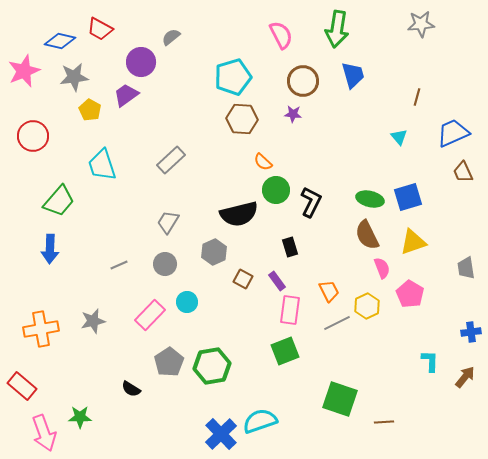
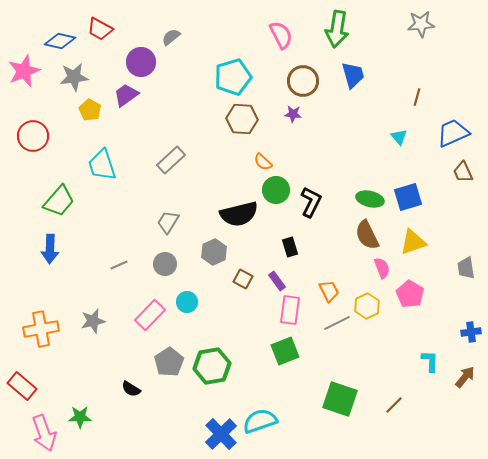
brown line at (384, 422): moved 10 px right, 17 px up; rotated 42 degrees counterclockwise
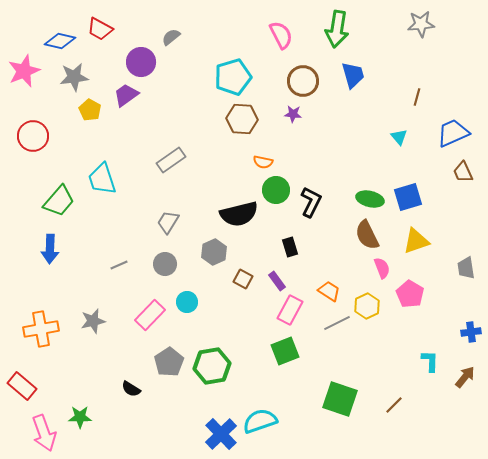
gray rectangle at (171, 160): rotated 8 degrees clockwise
orange semicircle at (263, 162): rotated 30 degrees counterclockwise
cyan trapezoid at (102, 165): moved 14 px down
yellow triangle at (413, 242): moved 3 px right, 1 px up
orange trapezoid at (329, 291): rotated 30 degrees counterclockwise
pink rectangle at (290, 310): rotated 20 degrees clockwise
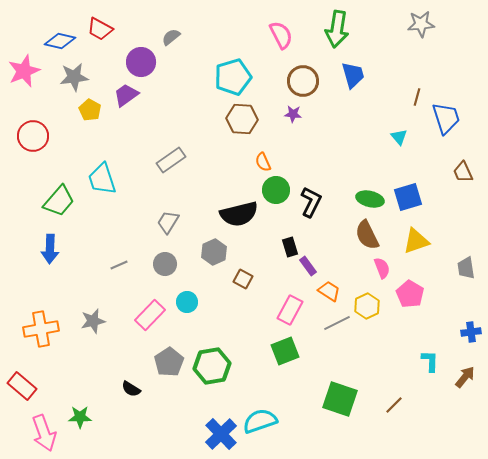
blue trapezoid at (453, 133): moved 7 px left, 15 px up; rotated 96 degrees clockwise
orange semicircle at (263, 162): rotated 54 degrees clockwise
purple rectangle at (277, 281): moved 31 px right, 15 px up
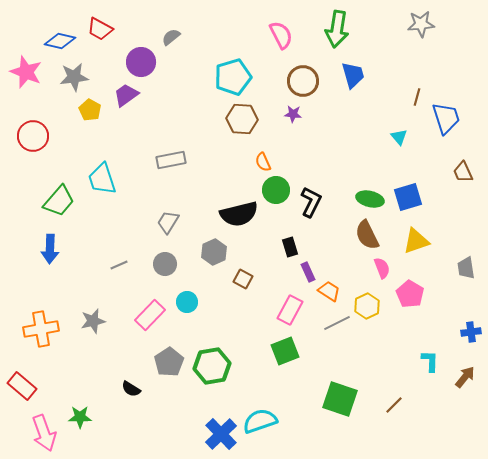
pink star at (24, 71): moved 2 px right, 1 px down; rotated 28 degrees counterclockwise
gray rectangle at (171, 160): rotated 24 degrees clockwise
purple rectangle at (308, 266): moved 6 px down; rotated 12 degrees clockwise
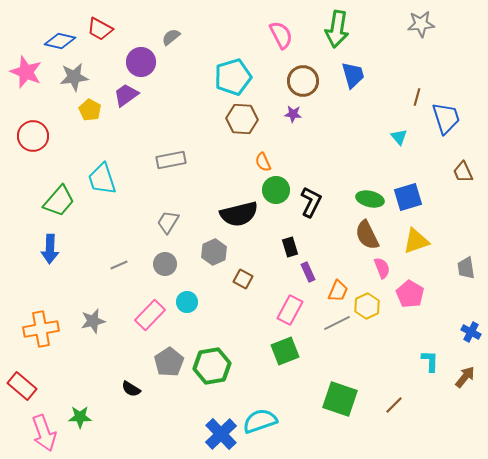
orange trapezoid at (329, 291): moved 9 px right; rotated 80 degrees clockwise
blue cross at (471, 332): rotated 36 degrees clockwise
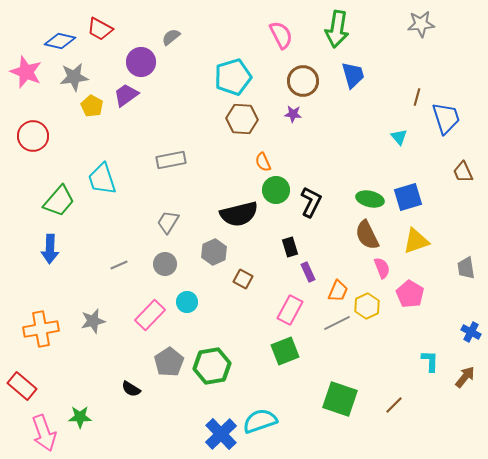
yellow pentagon at (90, 110): moved 2 px right, 4 px up
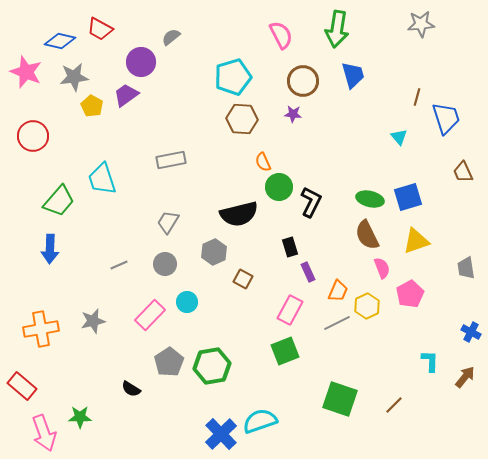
green circle at (276, 190): moved 3 px right, 3 px up
pink pentagon at (410, 294): rotated 12 degrees clockwise
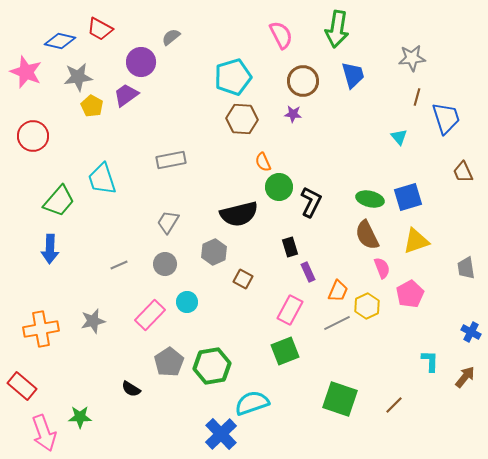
gray star at (421, 24): moved 9 px left, 34 px down
gray star at (74, 77): moved 4 px right
cyan semicircle at (260, 421): moved 8 px left, 18 px up
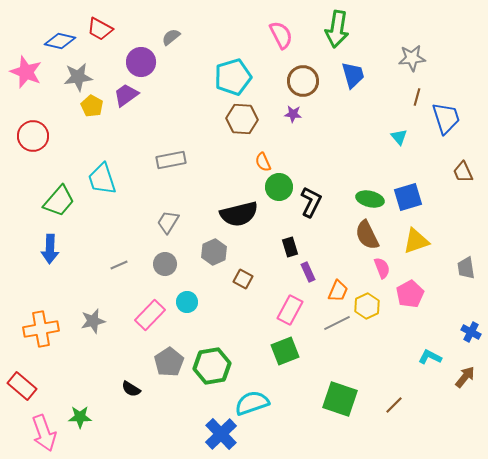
cyan L-shape at (430, 361): moved 4 px up; rotated 65 degrees counterclockwise
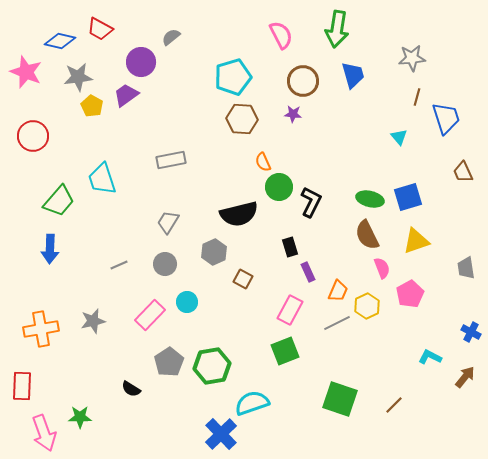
red rectangle at (22, 386): rotated 52 degrees clockwise
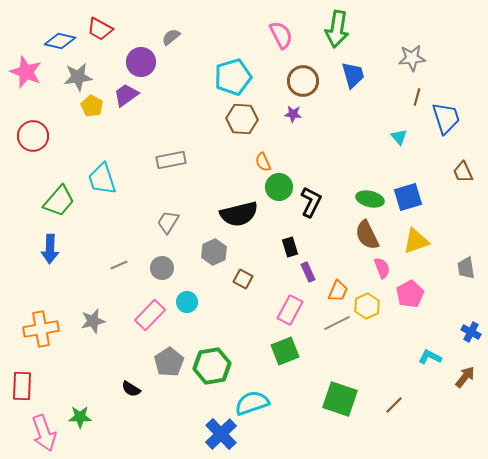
gray circle at (165, 264): moved 3 px left, 4 px down
